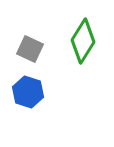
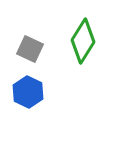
blue hexagon: rotated 8 degrees clockwise
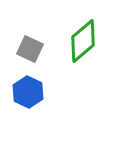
green diamond: rotated 18 degrees clockwise
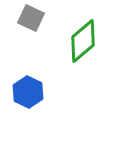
gray square: moved 1 px right, 31 px up
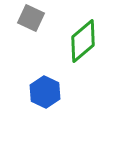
blue hexagon: moved 17 px right
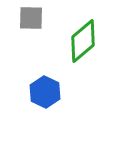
gray square: rotated 24 degrees counterclockwise
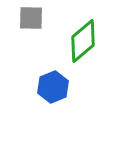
blue hexagon: moved 8 px right, 5 px up; rotated 12 degrees clockwise
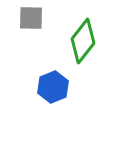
green diamond: rotated 12 degrees counterclockwise
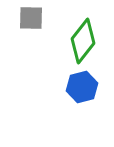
blue hexagon: moved 29 px right; rotated 8 degrees clockwise
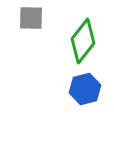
blue hexagon: moved 3 px right, 2 px down
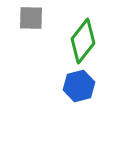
blue hexagon: moved 6 px left, 3 px up
